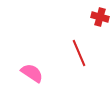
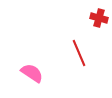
red cross: moved 1 px left, 1 px down
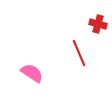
red cross: moved 1 px left, 6 px down
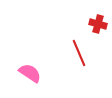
pink semicircle: moved 2 px left
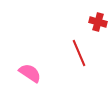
red cross: moved 2 px up
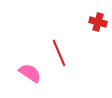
red line: moved 20 px left
